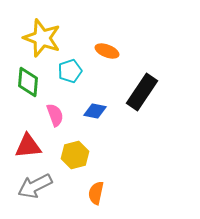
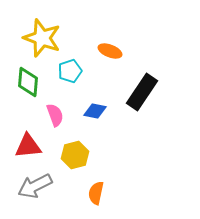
orange ellipse: moved 3 px right
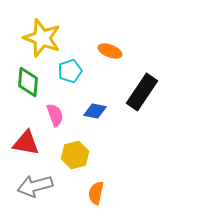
red triangle: moved 2 px left, 3 px up; rotated 16 degrees clockwise
gray arrow: rotated 12 degrees clockwise
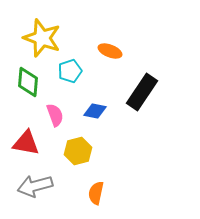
yellow hexagon: moved 3 px right, 4 px up
